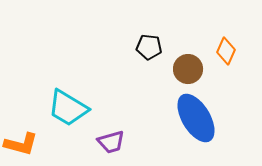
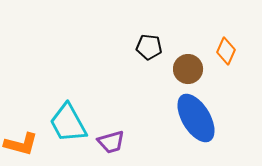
cyan trapezoid: moved 15 px down; rotated 30 degrees clockwise
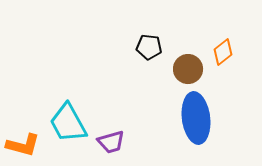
orange diamond: moved 3 px left, 1 px down; rotated 28 degrees clockwise
blue ellipse: rotated 24 degrees clockwise
orange L-shape: moved 2 px right, 1 px down
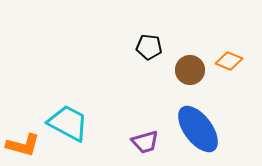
orange diamond: moved 6 px right, 9 px down; rotated 60 degrees clockwise
brown circle: moved 2 px right, 1 px down
blue ellipse: moved 2 px right, 11 px down; rotated 30 degrees counterclockwise
cyan trapezoid: rotated 147 degrees clockwise
purple trapezoid: moved 34 px right
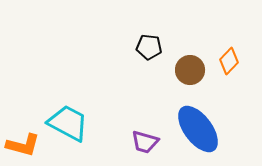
orange diamond: rotated 68 degrees counterclockwise
purple trapezoid: rotated 32 degrees clockwise
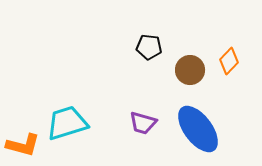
cyan trapezoid: moved 1 px left; rotated 45 degrees counterclockwise
purple trapezoid: moved 2 px left, 19 px up
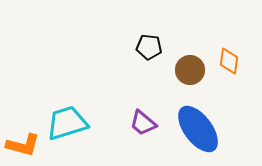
orange diamond: rotated 36 degrees counterclockwise
purple trapezoid: rotated 24 degrees clockwise
